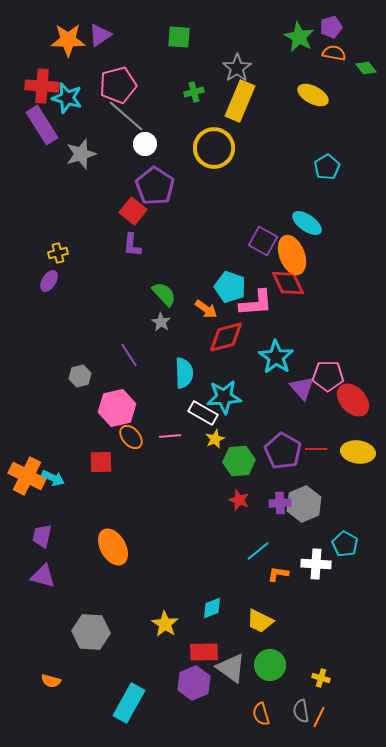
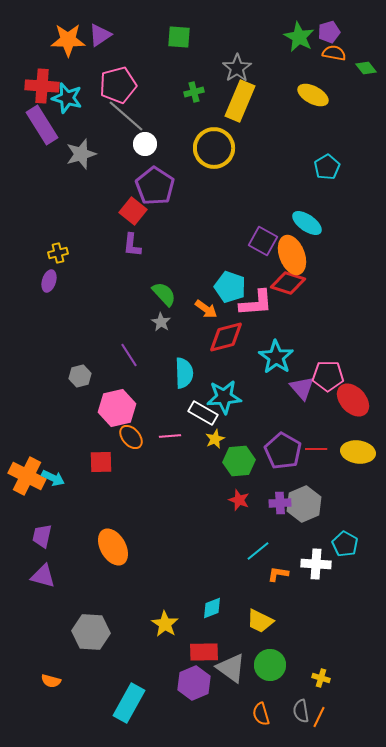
purple pentagon at (331, 27): moved 2 px left, 5 px down
purple ellipse at (49, 281): rotated 15 degrees counterclockwise
red diamond at (288, 283): rotated 48 degrees counterclockwise
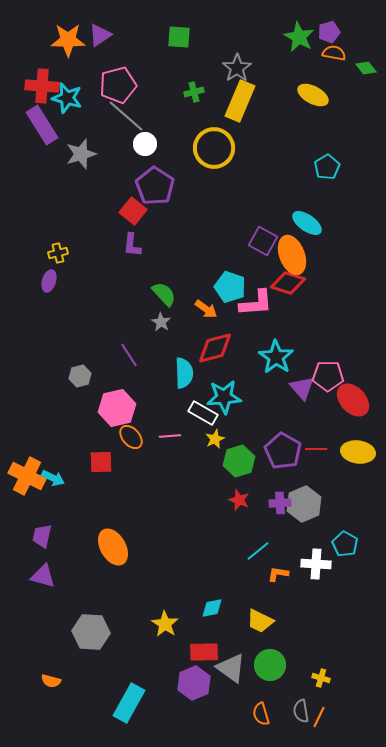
red diamond at (226, 337): moved 11 px left, 11 px down
green hexagon at (239, 461): rotated 12 degrees counterclockwise
cyan diamond at (212, 608): rotated 10 degrees clockwise
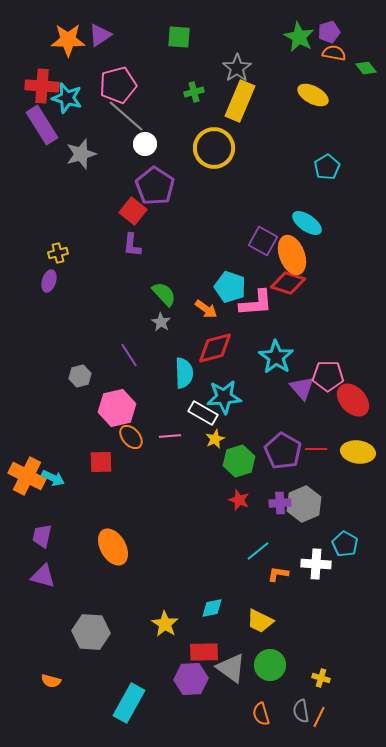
purple hexagon at (194, 683): moved 3 px left, 4 px up; rotated 20 degrees clockwise
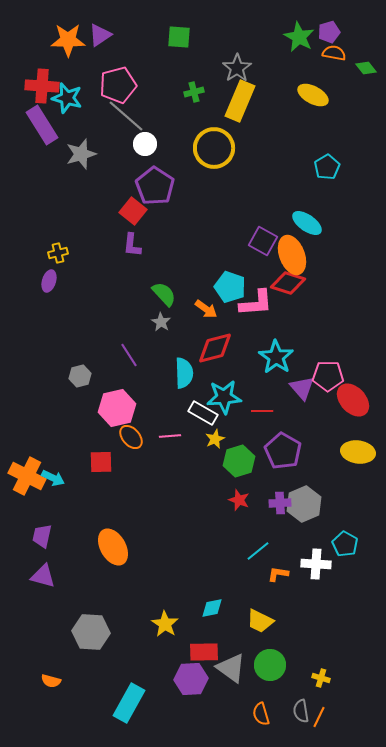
red line at (316, 449): moved 54 px left, 38 px up
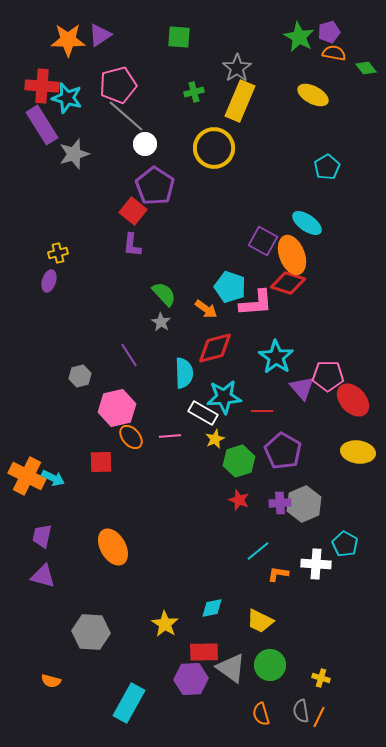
gray star at (81, 154): moved 7 px left
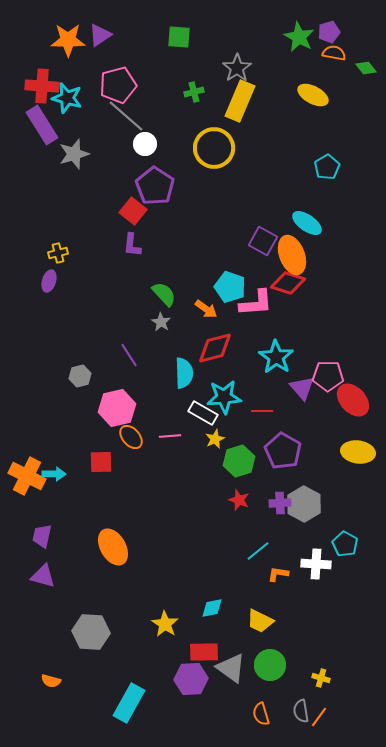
cyan arrow at (53, 478): moved 1 px right, 4 px up; rotated 25 degrees counterclockwise
gray hexagon at (304, 504): rotated 8 degrees counterclockwise
orange line at (319, 717): rotated 10 degrees clockwise
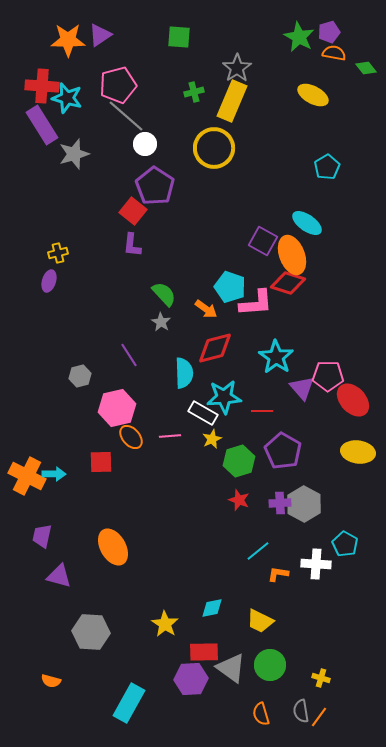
yellow rectangle at (240, 101): moved 8 px left
yellow star at (215, 439): moved 3 px left
purple triangle at (43, 576): moved 16 px right
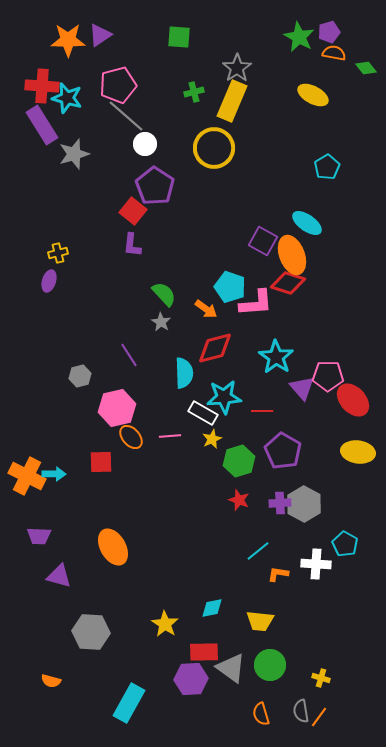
purple trapezoid at (42, 536): moved 3 px left; rotated 100 degrees counterclockwise
yellow trapezoid at (260, 621): rotated 20 degrees counterclockwise
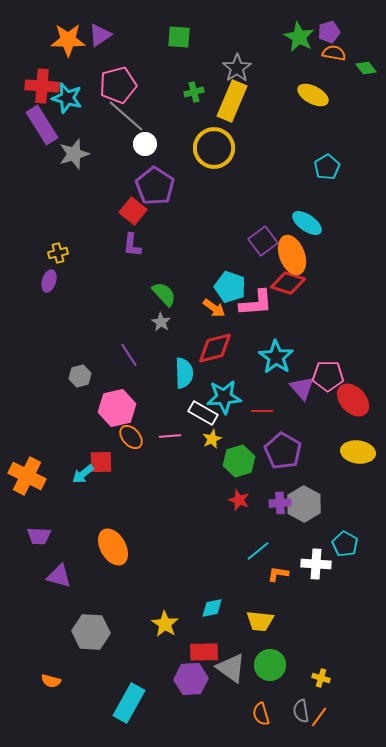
purple square at (263, 241): rotated 24 degrees clockwise
orange arrow at (206, 309): moved 8 px right, 1 px up
cyan arrow at (54, 474): moved 29 px right; rotated 140 degrees clockwise
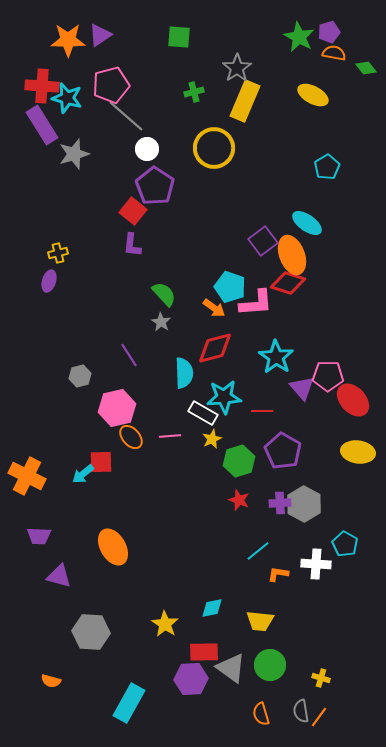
pink pentagon at (118, 85): moved 7 px left
yellow rectangle at (232, 101): moved 13 px right
white circle at (145, 144): moved 2 px right, 5 px down
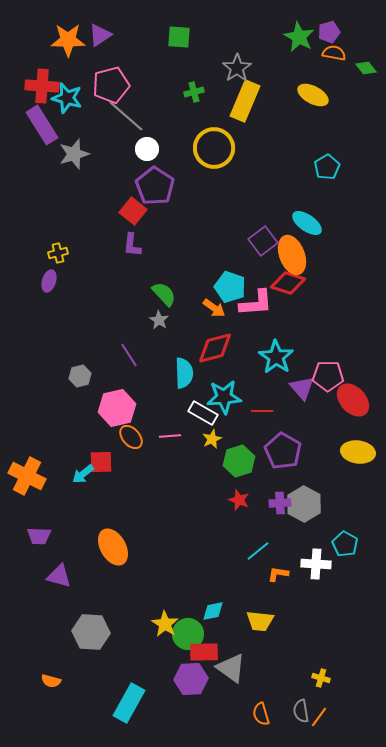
gray star at (161, 322): moved 2 px left, 2 px up
cyan diamond at (212, 608): moved 1 px right, 3 px down
green circle at (270, 665): moved 82 px left, 31 px up
